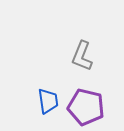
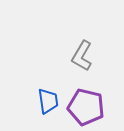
gray L-shape: rotated 8 degrees clockwise
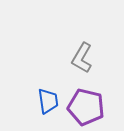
gray L-shape: moved 2 px down
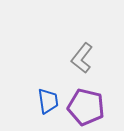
gray L-shape: rotated 8 degrees clockwise
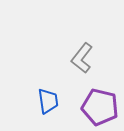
purple pentagon: moved 14 px right
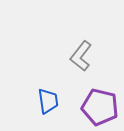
gray L-shape: moved 1 px left, 2 px up
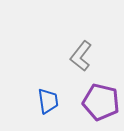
purple pentagon: moved 1 px right, 5 px up
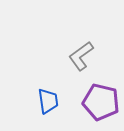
gray L-shape: rotated 16 degrees clockwise
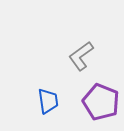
purple pentagon: rotated 9 degrees clockwise
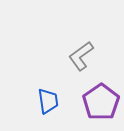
purple pentagon: rotated 15 degrees clockwise
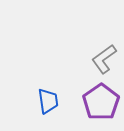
gray L-shape: moved 23 px right, 3 px down
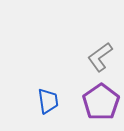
gray L-shape: moved 4 px left, 2 px up
